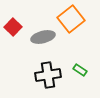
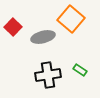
orange square: rotated 12 degrees counterclockwise
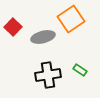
orange square: rotated 16 degrees clockwise
